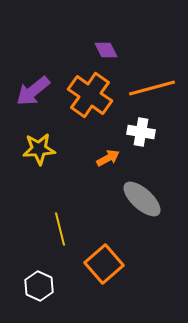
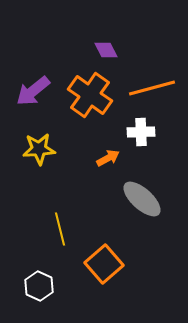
white cross: rotated 12 degrees counterclockwise
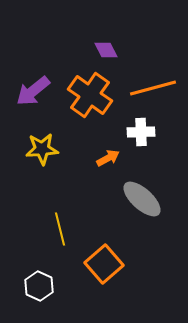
orange line: moved 1 px right
yellow star: moved 3 px right
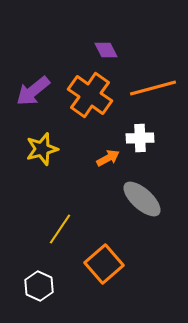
white cross: moved 1 px left, 6 px down
yellow star: rotated 12 degrees counterclockwise
yellow line: rotated 48 degrees clockwise
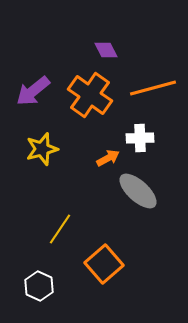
gray ellipse: moved 4 px left, 8 px up
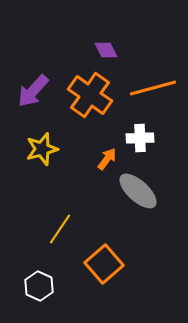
purple arrow: rotated 9 degrees counterclockwise
orange arrow: moved 1 px left, 1 px down; rotated 25 degrees counterclockwise
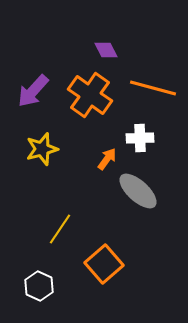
orange line: rotated 30 degrees clockwise
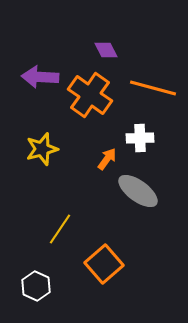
purple arrow: moved 7 px right, 14 px up; rotated 51 degrees clockwise
gray ellipse: rotated 6 degrees counterclockwise
white hexagon: moved 3 px left
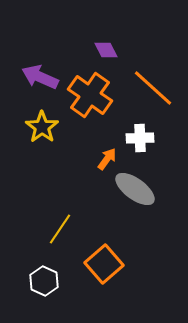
purple arrow: rotated 21 degrees clockwise
orange line: rotated 27 degrees clockwise
yellow star: moved 22 px up; rotated 20 degrees counterclockwise
gray ellipse: moved 3 px left, 2 px up
white hexagon: moved 8 px right, 5 px up
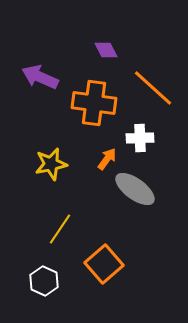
orange cross: moved 4 px right, 8 px down; rotated 27 degrees counterclockwise
yellow star: moved 9 px right, 37 px down; rotated 24 degrees clockwise
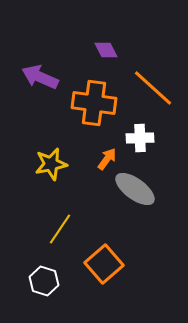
white hexagon: rotated 8 degrees counterclockwise
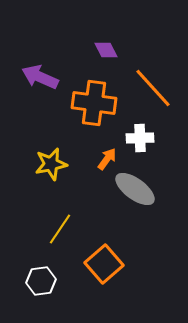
orange line: rotated 6 degrees clockwise
white hexagon: moved 3 px left; rotated 24 degrees counterclockwise
